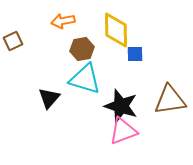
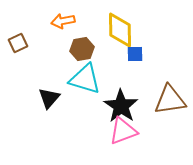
yellow diamond: moved 4 px right
brown square: moved 5 px right, 2 px down
black star: rotated 16 degrees clockwise
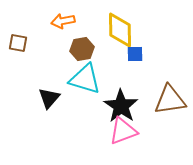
brown square: rotated 36 degrees clockwise
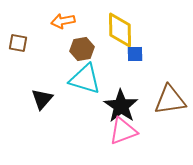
black triangle: moved 7 px left, 1 px down
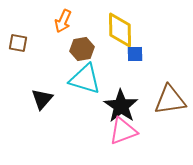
orange arrow: rotated 55 degrees counterclockwise
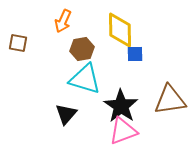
black triangle: moved 24 px right, 15 px down
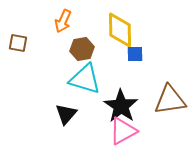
pink triangle: rotated 8 degrees counterclockwise
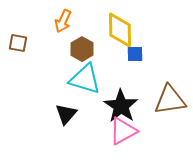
brown hexagon: rotated 20 degrees counterclockwise
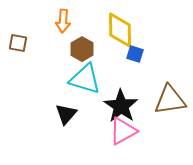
orange arrow: rotated 20 degrees counterclockwise
blue square: rotated 18 degrees clockwise
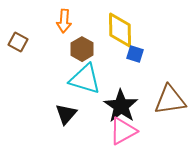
orange arrow: moved 1 px right
brown square: moved 1 px up; rotated 18 degrees clockwise
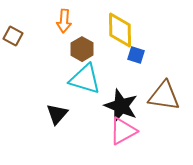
brown square: moved 5 px left, 6 px up
blue square: moved 1 px right, 1 px down
brown triangle: moved 6 px left, 4 px up; rotated 16 degrees clockwise
black star: rotated 12 degrees counterclockwise
black triangle: moved 9 px left
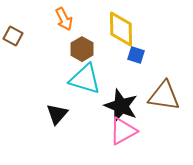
orange arrow: moved 2 px up; rotated 30 degrees counterclockwise
yellow diamond: moved 1 px right, 1 px up
